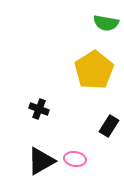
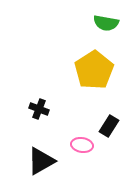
pink ellipse: moved 7 px right, 14 px up
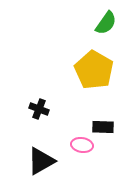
green semicircle: rotated 65 degrees counterclockwise
yellow pentagon: rotated 9 degrees counterclockwise
black rectangle: moved 6 px left, 1 px down; rotated 60 degrees clockwise
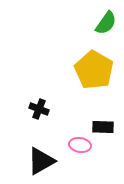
pink ellipse: moved 2 px left
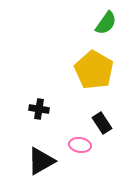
black cross: rotated 12 degrees counterclockwise
black rectangle: moved 1 px left, 4 px up; rotated 55 degrees clockwise
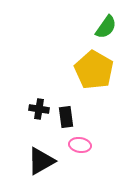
green semicircle: moved 4 px down
black rectangle: moved 36 px left, 6 px up; rotated 25 degrees clockwise
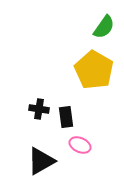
green semicircle: moved 2 px left
pink ellipse: rotated 15 degrees clockwise
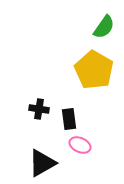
black rectangle: moved 3 px right, 2 px down
black triangle: moved 1 px right, 2 px down
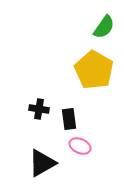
pink ellipse: moved 1 px down
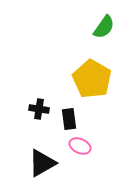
yellow pentagon: moved 2 px left, 9 px down
